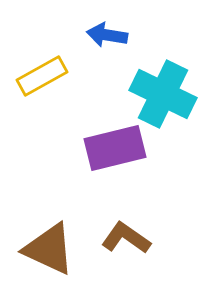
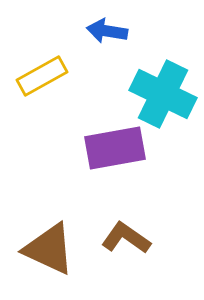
blue arrow: moved 4 px up
purple rectangle: rotated 4 degrees clockwise
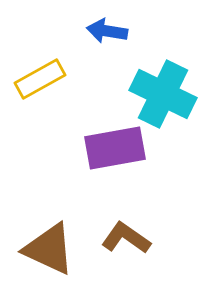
yellow rectangle: moved 2 px left, 3 px down
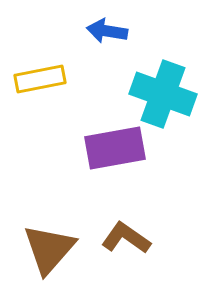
yellow rectangle: rotated 18 degrees clockwise
cyan cross: rotated 6 degrees counterclockwise
brown triangle: rotated 46 degrees clockwise
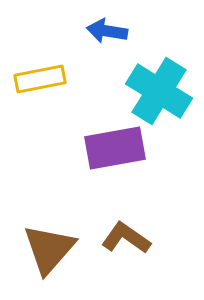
cyan cross: moved 4 px left, 3 px up; rotated 12 degrees clockwise
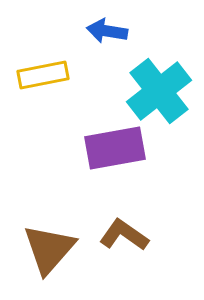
yellow rectangle: moved 3 px right, 4 px up
cyan cross: rotated 20 degrees clockwise
brown L-shape: moved 2 px left, 3 px up
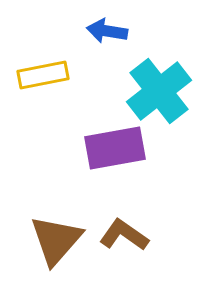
brown triangle: moved 7 px right, 9 px up
